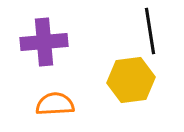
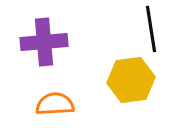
black line: moved 1 px right, 2 px up
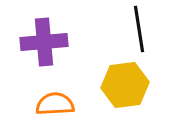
black line: moved 12 px left
yellow hexagon: moved 6 px left, 5 px down
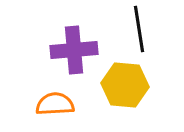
purple cross: moved 30 px right, 8 px down
yellow hexagon: rotated 12 degrees clockwise
